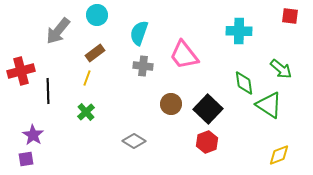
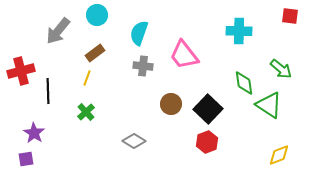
purple star: moved 1 px right, 2 px up
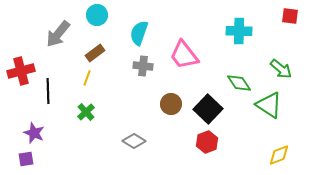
gray arrow: moved 3 px down
green diamond: moved 5 px left; rotated 25 degrees counterclockwise
purple star: rotated 10 degrees counterclockwise
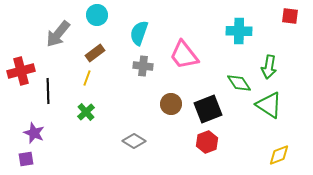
green arrow: moved 12 px left, 2 px up; rotated 60 degrees clockwise
black square: rotated 24 degrees clockwise
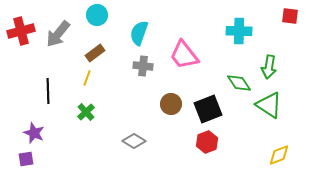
red cross: moved 40 px up
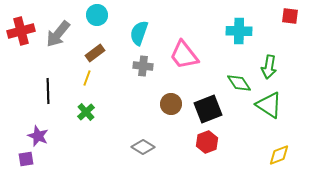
purple star: moved 4 px right, 3 px down
gray diamond: moved 9 px right, 6 px down
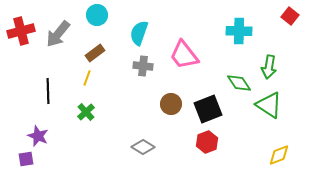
red square: rotated 30 degrees clockwise
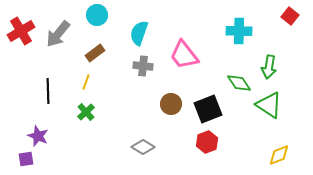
red cross: rotated 16 degrees counterclockwise
yellow line: moved 1 px left, 4 px down
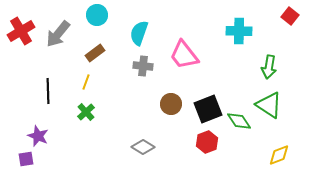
green diamond: moved 38 px down
